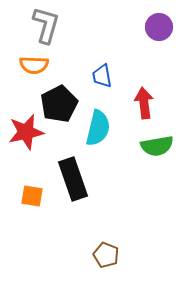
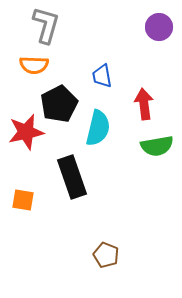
red arrow: moved 1 px down
black rectangle: moved 1 px left, 2 px up
orange square: moved 9 px left, 4 px down
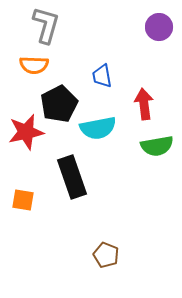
cyan semicircle: rotated 66 degrees clockwise
